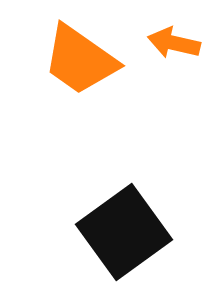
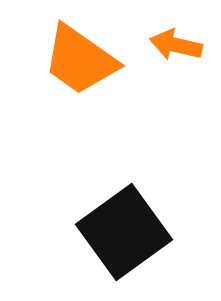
orange arrow: moved 2 px right, 2 px down
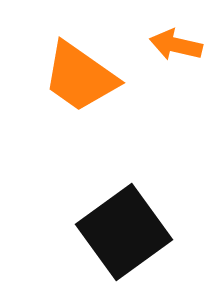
orange trapezoid: moved 17 px down
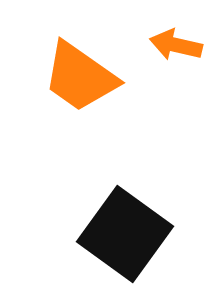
black square: moved 1 px right, 2 px down; rotated 18 degrees counterclockwise
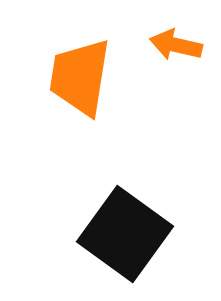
orange trapezoid: rotated 64 degrees clockwise
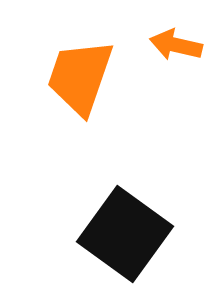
orange trapezoid: rotated 10 degrees clockwise
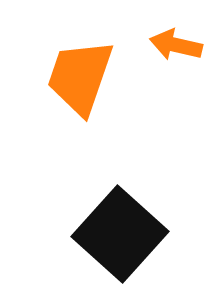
black square: moved 5 px left; rotated 6 degrees clockwise
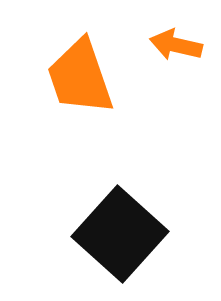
orange trapezoid: rotated 38 degrees counterclockwise
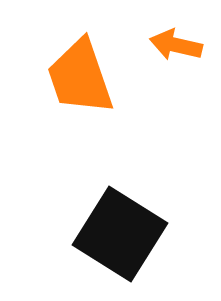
black square: rotated 10 degrees counterclockwise
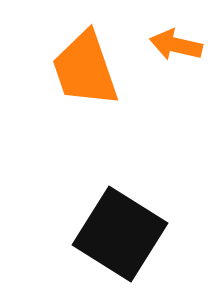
orange trapezoid: moved 5 px right, 8 px up
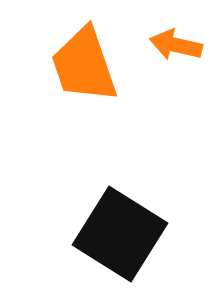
orange trapezoid: moved 1 px left, 4 px up
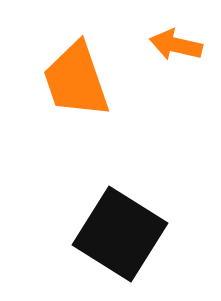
orange trapezoid: moved 8 px left, 15 px down
